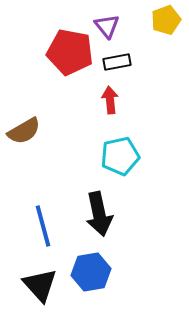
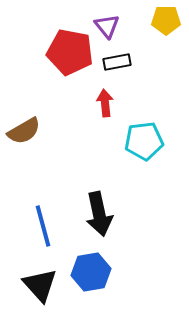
yellow pentagon: rotated 20 degrees clockwise
red arrow: moved 5 px left, 3 px down
cyan pentagon: moved 24 px right, 15 px up; rotated 6 degrees clockwise
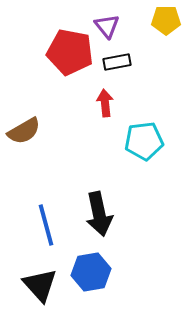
blue line: moved 3 px right, 1 px up
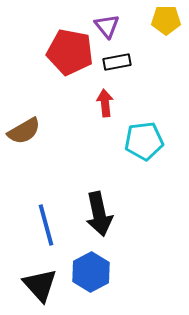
blue hexagon: rotated 18 degrees counterclockwise
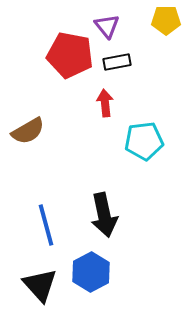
red pentagon: moved 3 px down
brown semicircle: moved 4 px right
black arrow: moved 5 px right, 1 px down
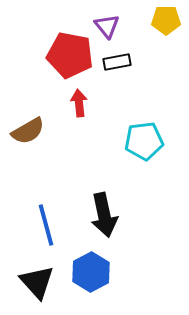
red arrow: moved 26 px left
black triangle: moved 3 px left, 3 px up
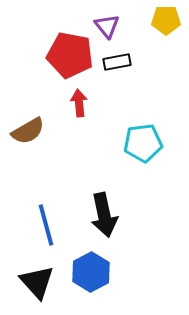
cyan pentagon: moved 1 px left, 2 px down
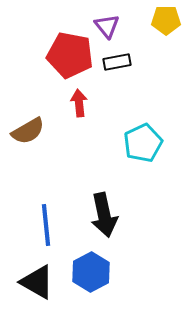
cyan pentagon: rotated 18 degrees counterclockwise
blue line: rotated 9 degrees clockwise
black triangle: rotated 18 degrees counterclockwise
